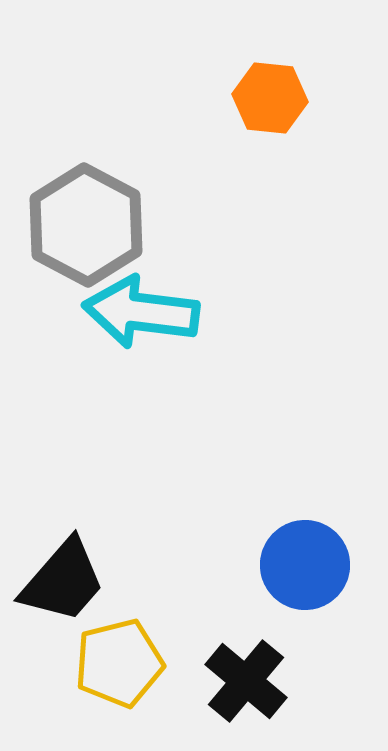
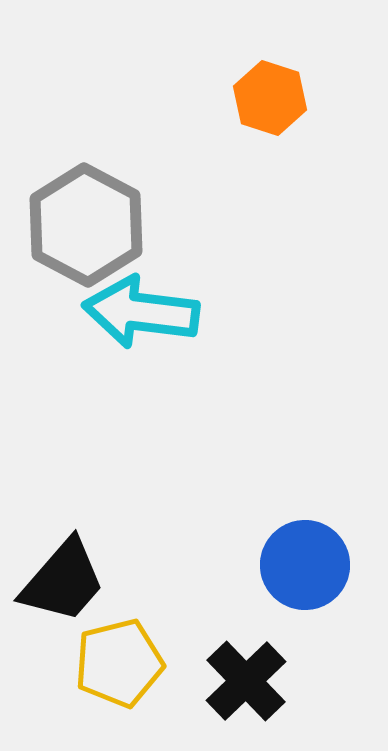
orange hexagon: rotated 12 degrees clockwise
black cross: rotated 6 degrees clockwise
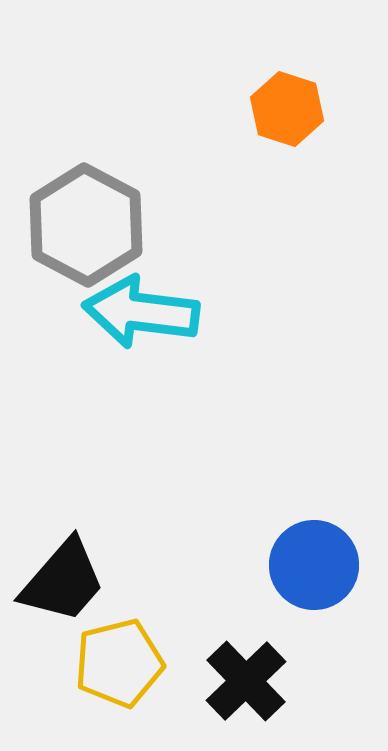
orange hexagon: moved 17 px right, 11 px down
blue circle: moved 9 px right
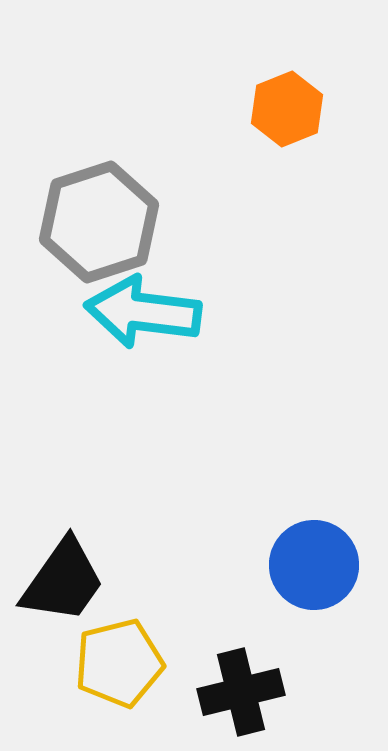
orange hexagon: rotated 20 degrees clockwise
gray hexagon: moved 13 px right, 3 px up; rotated 14 degrees clockwise
cyan arrow: moved 2 px right
black trapezoid: rotated 6 degrees counterclockwise
black cross: moved 5 px left, 11 px down; rotated 30 degrees clockwise
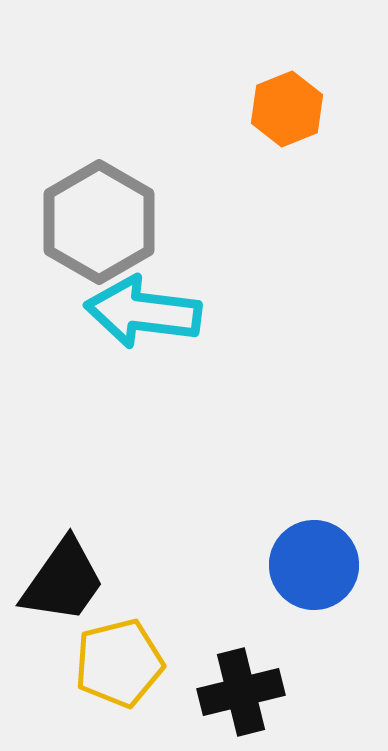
gray hexagon: rotated 12 degrees counterclockwise
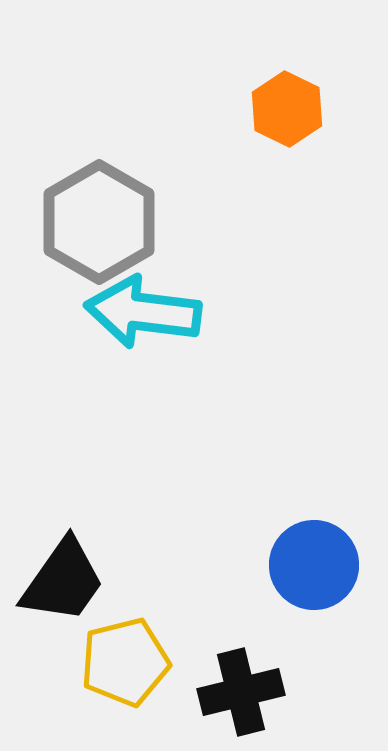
orange hexagon: rotated 12 degrees counterclockwise
yellow pentagon: moved 6 px right, 1 px up
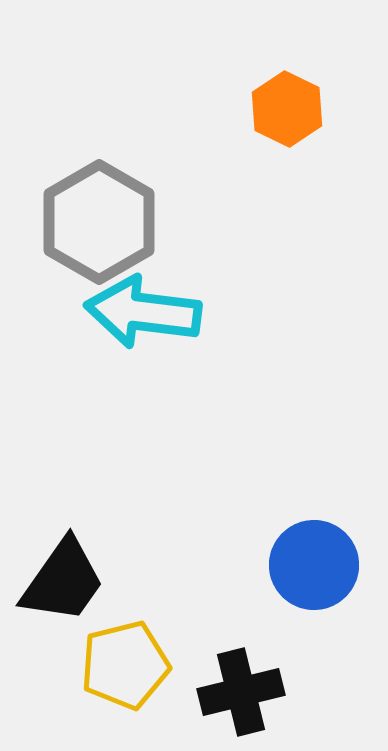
yellow pentagon: moved 3 px down
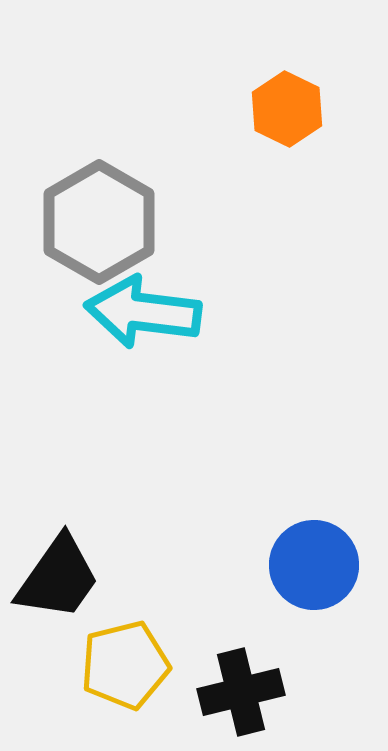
black trapezoid: moved 5 px left, 3 px up
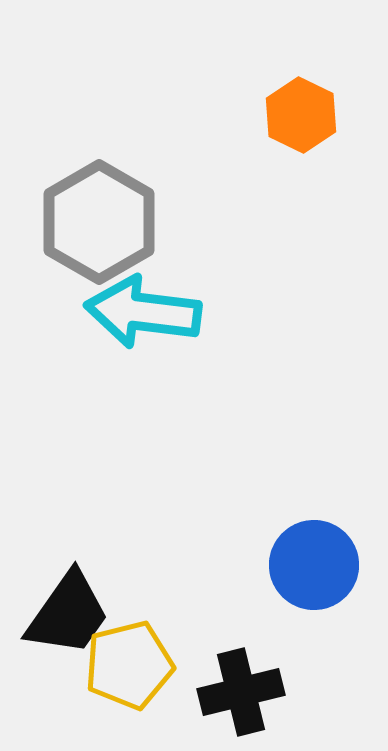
orange hexagon: moved 14 px right, 6 px down
black trapezoid: moved 10 px right, 36 px down
yellow pentagon: moved 4 px right
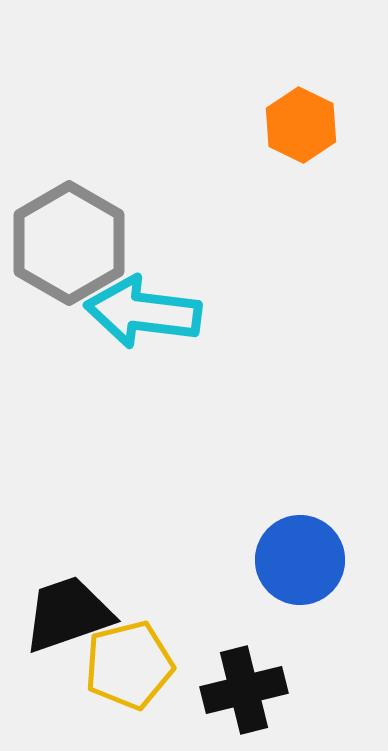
orange hexagon: moved 10 px down
gray hexagon: moved 30 px left, 21 px down
blue circle: moved 14 px left, 5 px up
black trapezoid: rotated 144 degrees counterclockwise
black cross: moved 3 px right, 2 px up
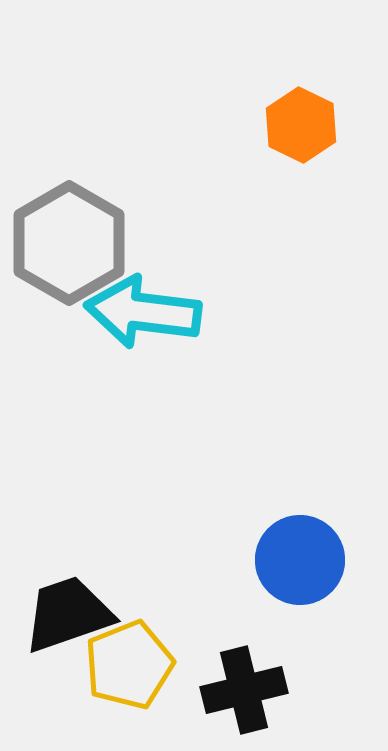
yellow pentagon: rotated 8 degrees counterclockwise
